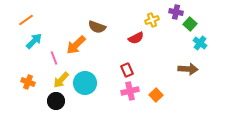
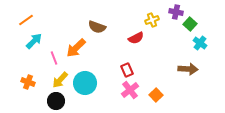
orange arrow: moved 3 px down
yellow arrow: moved 1 px left
pink cross: moved 1 px up; rotated 24 degrees counterclockwise
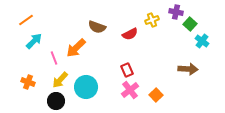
red semicircle: moved 6 px left, 4 px up
cyan cross: moved 2 px right, 2 px up
cyan circle: moved 1 px right, 4 px down
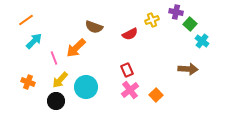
brown semicircle: moved 3 px left
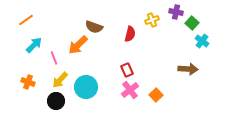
green square: moved 2 px right, 1 px up
red semicircle: rotated 49 degrees counterclockwise
cyan arrow: moved 4 px down
orange arrow: moved 2 px right, 3 px up
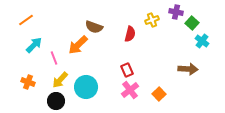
orange square: moved 3 px right, 1 px up
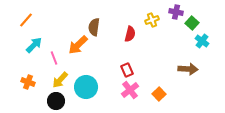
orange line: rotated 14 degrees counterclockwise
brown semicircle: rotated 78 degrees clockwise
